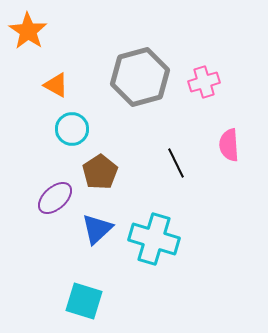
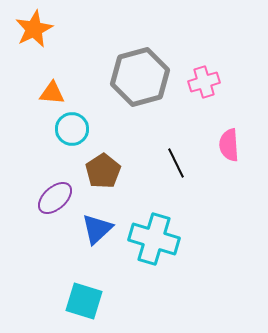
orange star: moved 6 px right, 2 px up; rotated 12 degrees clockwise
orange triangle: moved 4 px left, 8 px down; rotated 24 degrees counterclockwise
brown pentagon: moved 3 px right, 1 px up
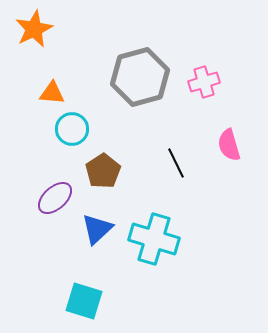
pink semicircle: rotated 12 degrees counterclockwise
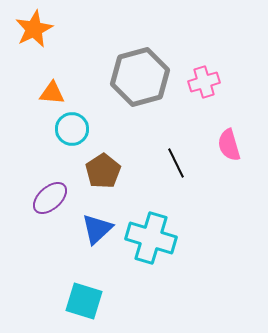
purple ellipse: moved 5 px left
cyan cross: moved 3 px left, 1 px up
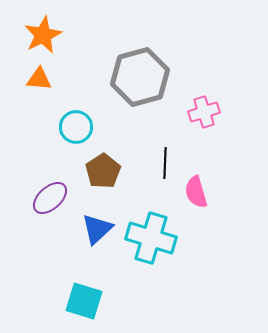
orange star: moved 9 px right, 6 px down
pink cross: moved 30 px down
orange triangle: moved 13 px left, 14 px up
cyan circle: moved 4 px right, 2 px up
pink semicircle: moved 33 px left, 47 px down
black line: moved 11 px left; rotated 28 degrees clockwise
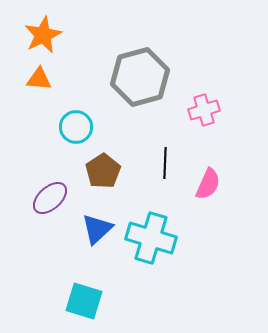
pink cross: moved 2 px up
pink semicircle: moved 12 px right, 8 px up; rotated 140 degrees counterclockwise
